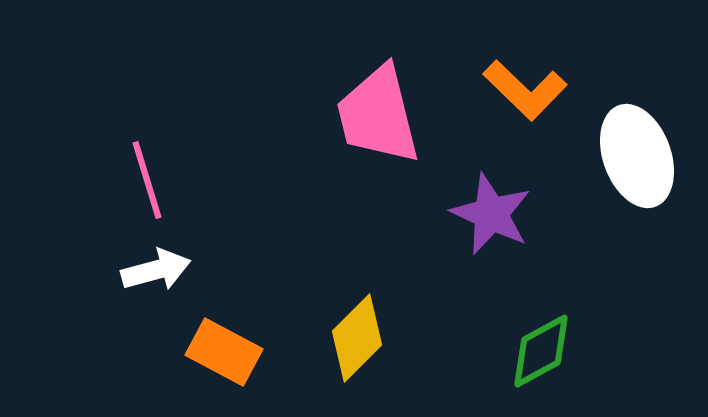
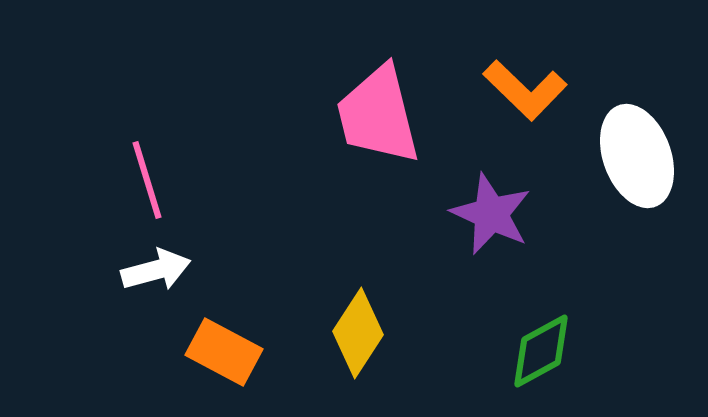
yellow diamond: moved 1 px right, 5 px up; rotated 12 degrees counterclockwise
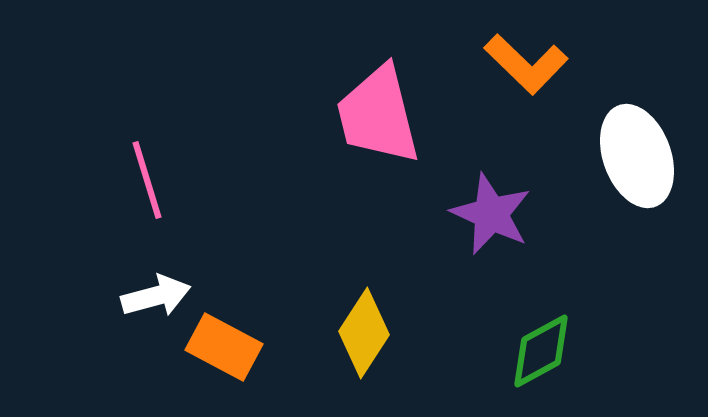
orange L-shape: moved 1 px right, 26 px up
white arrow: moved 26 px down
yellow diamond: moved 6 px right
orange rectangle: moved 5 px up
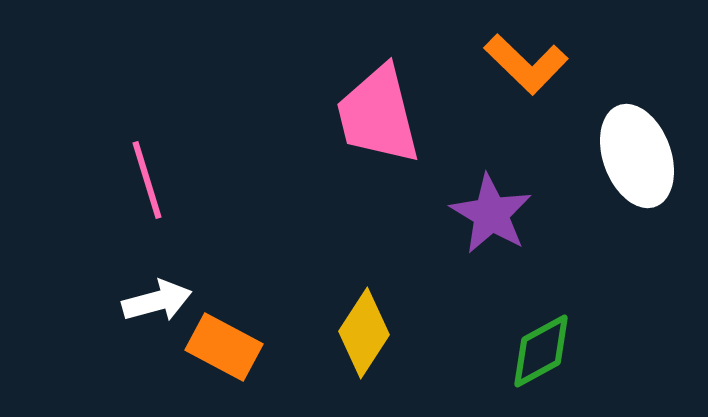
purple star: rotated 6 degrees clockwise
white arrow: moved 1 px right, 5 px down
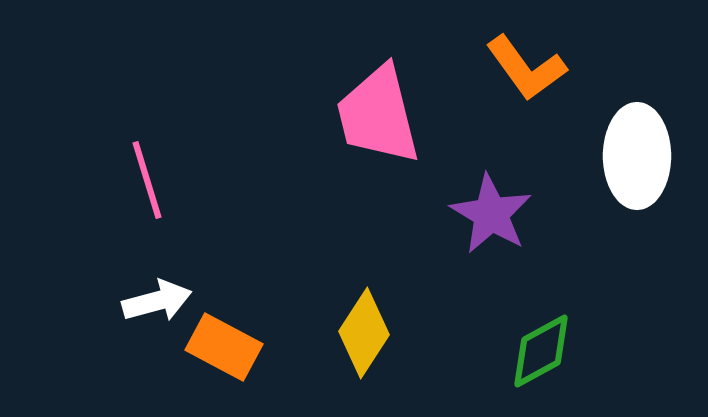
orange L-shape: moved 4 px down; rotated 10 degrees clockwise
white ellipse: rotated 20 degrees clockwise
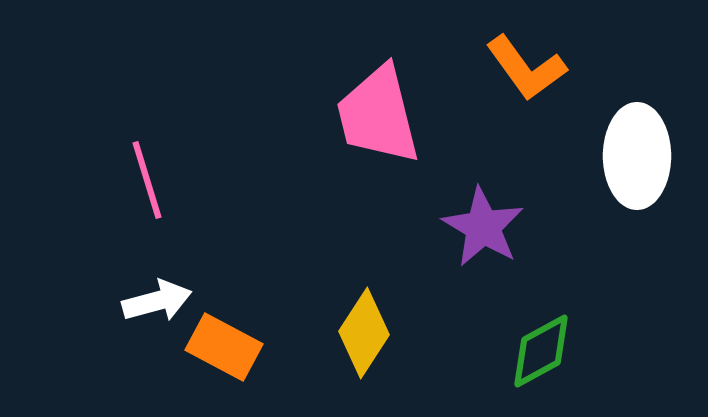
purple star: moved 8 px left, 13 px down
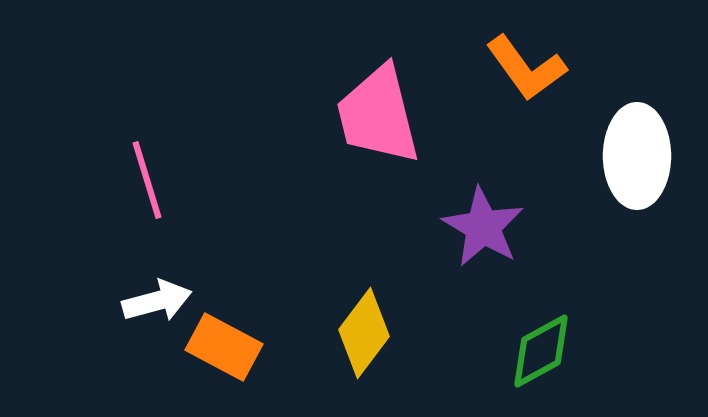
yellow diamond: rotated 4 degrees clockwise
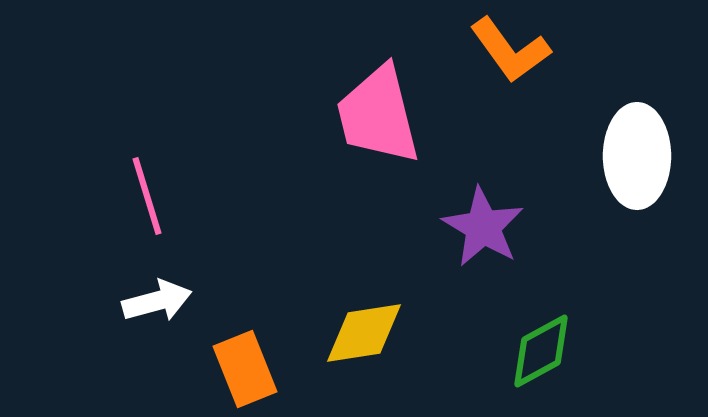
orange L-shape: moved 16 px left, 18 px up
pink line: moved 16 px down
yellow diamond: rotated 44 degrees clockwise
orange rectangle: moved 21 px right, 22 px down; rotated 40 degrees clockwise
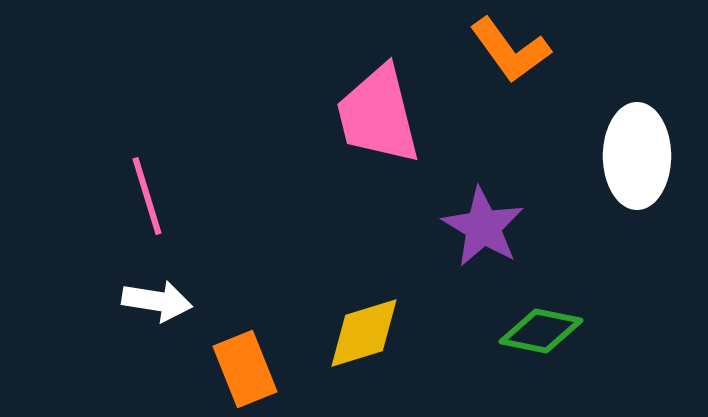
white arrow: rotated 24 degrees clockwise
yellow diamond: rotated 8 degrees counterclockwise
green diamond: moved 20 px up; rotated 40 degrees clockwise
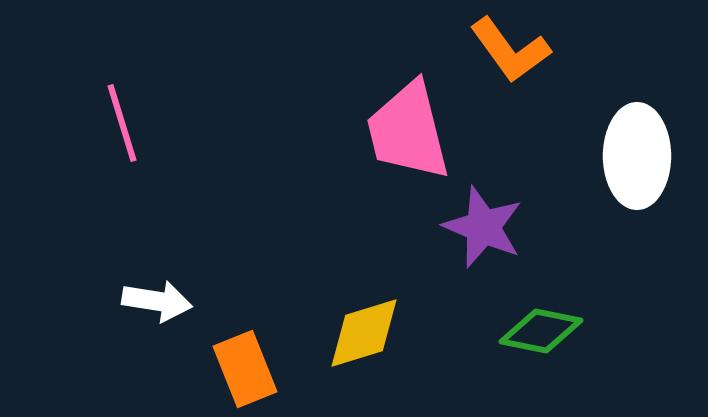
pink trapezoid: moved 30 px right, 16 px down
pink line: moved 25 px left, 73 px up
purple star: rotated 8 degrees counterclockwise
